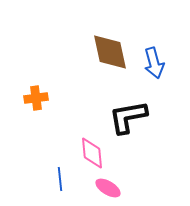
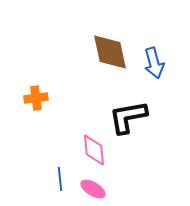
pink diamond: moved 2 px right, 3 px up
pink ellipse: moved 15 px left, 1 px down
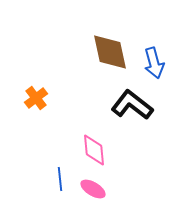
orange cross: rotated 30 degrees counterclockwise
black L-shape: moved 4 px right, 12 px up; rotated 48 degrees clockwise
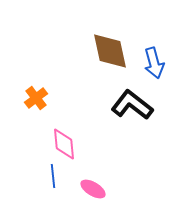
brown diamond: moved 1 px up
pink diamond: moved 30 px left, 6 px up
blue line: moved 7 px left, 3 px up
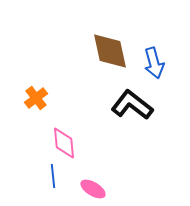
pink diamond: moved 1 px up
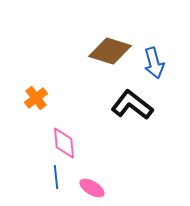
brown diamond: rotated 60 degrees counterclockwise
blue line: moved 3 px right, 1 px down
pink ellipse: moved 1 px left, 1 px up
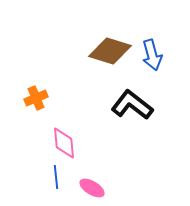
blue arrow: moved 2 px left, 8 px up
orange cross: rotated 15 degrees clockwise
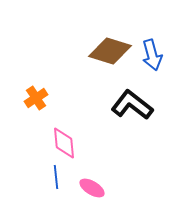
orange cross: rotated 10 degrees counterclockwise
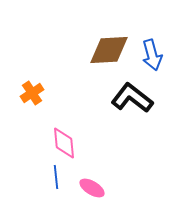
brown diamond: moved 1 px left, 1 px up; rotated 21 degrees counterclockwise
orange cross: moved 4 px left, 5 px up
black L-shape: moved 7 px up
